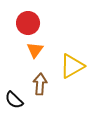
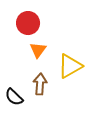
orange triangle: moved 3 px right
yellow triangle: moved 2 px left
black semicircle: moved 3 px up
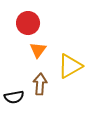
black semicircle: rotated 54 degrees counterclockwise
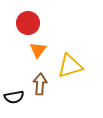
yellow triangle: rotated 12 degrees clockwise
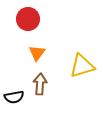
red circle: moved 4 px up
orange triangle: moved 1 px left, 3 px down
yellow triangle: moved 12 px right
